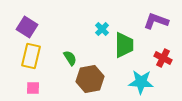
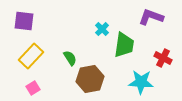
purple L-shape: moved 5 px left, 4 px up
purple square: moved 3 px left, 6 px up; rotated 25 degrees counterclockwise
green trapezoid: rotated 8 degrees clockwise
yellow rectangle: rotated 30 degrees clockwise
pink square: rotated 32 degrees counterclockwise
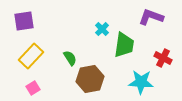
purple square: rotated 15 degrees counterclockwise
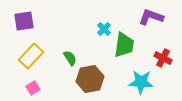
cyan cross: moved 2 px right
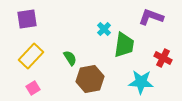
purple square: moved 3 px right, 2 px up
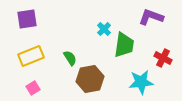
yellow rectangle: rotated 25 degrees clockwise
cyan star: rotated 10 degrees counterclockwise
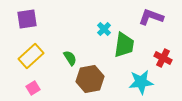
yellow rectangle: rotated 20 degrees counterclockwise
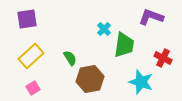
cyan star: rotated 25 degrees clockwise
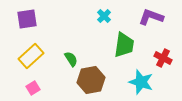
cyan cross: moved 13 px up
green semicircle: moved 1 px right, 1 px down
brown hexagon: moved 1 px right, 1 px down
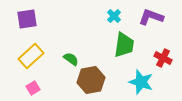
cyan cross: moved 10 px right
green semicircle: rotated 21 degrees counterclockwise
